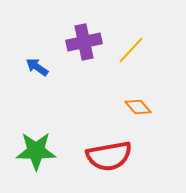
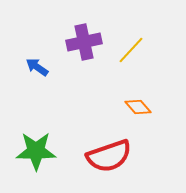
red semicircle: rotated 9 degrees counterclockwise
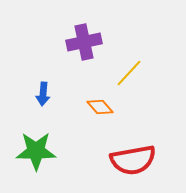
yellow line: moved 2 px left, 23 px down
blue arrow: moved 6 px right, 27 px down; rotated 120 degrees counterclockwise
orange diamond: moved 38 px left
red semicircle: moved 24 px right, 4 px down; rotated 9 degrees clockwise
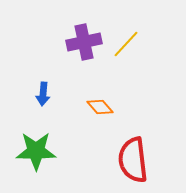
yellow line: moved 3 px left, 29 px up
red semicircle: rotated 93 degrees clockwise
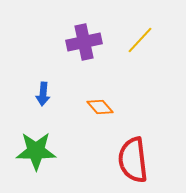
yellow line: moved 14 px right, 4 px up
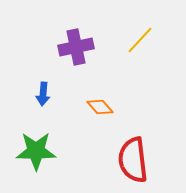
purple cross: moved 8 px left, 5 px down
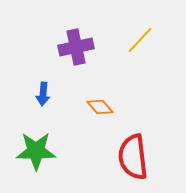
red semicircle: moved 3 px up
